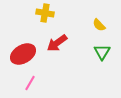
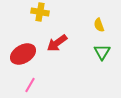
yellow cross: moved 5 px left, 1 px up
yellow semicircle: rotated 24 degrees clockwise
pink line: moved 2 px down
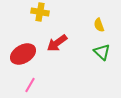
green triangle: rotated 18 degrees counterclockwise
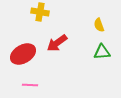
green triangle: rotated 48 degrees counterclockwise
pink line: rotated 63 degrees clockwise
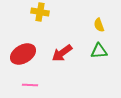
red arrow: moved 5 px right, 10 px down
green triangle: moved 3 px left, 1 px up
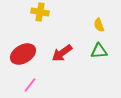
pink line: rotated 56 degrees counterclockwise
